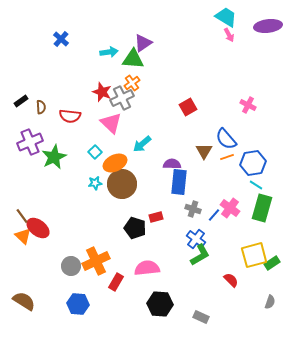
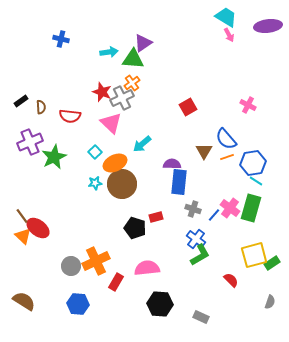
blue cross at (61, 39): rotated 28 degrees counterclockwise
cyan line at (256, 185): moved 4 px up
green rectangle at (262, 208): moved 11 px left
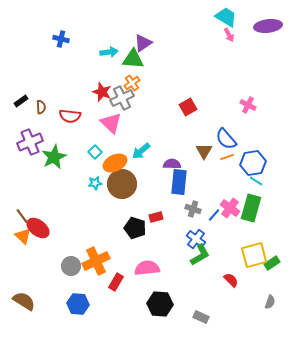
cyan arrow at (142, 144): moved 1 px left, 7 px down
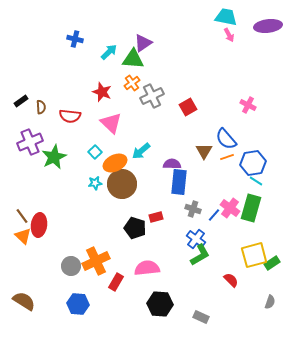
cyan trapezoid at (226, 17): rotated 20 degrees counterclockwise
blue cross at (61, 39): moved 14 px right
cyan arrow at (109, 52): rotated 36 degrees counterclockwise
gray cross at (122, 98): moved 30 px right, 2 px up
red ellipse at (38, 228): moved 1 px right, 3 px up; rotated 60 degrees clockwise
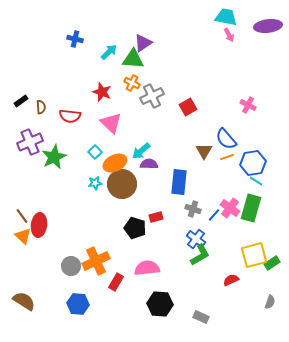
orange cross at (132, 83): rotated 28 degrees counterclockwise
purple semicircle at (172, 164): moved 23 px left
red semicircle at (231, 280): rotated 70 degrees counterclockwise
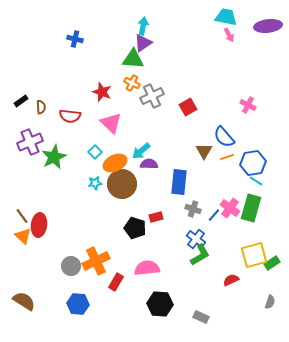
cyan arrow at (109, 52): moved 34 px right, 26 px up; rotated 36 degrees counterclockwise
blue semicircle at (226, 139): moved 2 px left, 2 px up
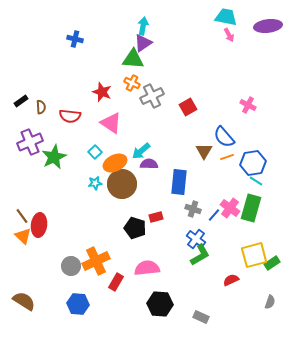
pink triangle at (111, 123): rotated 10 degrees counterclockwise
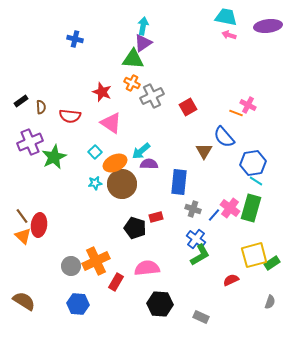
pink arrow at (229, 35): rotated 136 degrees clockwise
orange line at (227, 157): moved 9 px right, 44 px up; rotated 40 degrees clockwise
